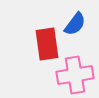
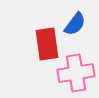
pink cross: moved 1 px right, 2 px up
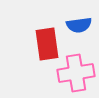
blue semicircle: moved 4 px right, 1 px down; rotated 45 degrees clockwise
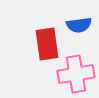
pink cross: moved 1 px down
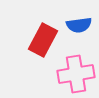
red rectangle: moved 4 px left, 4 px up; rotated 36 degrees clockwise
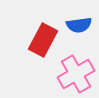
pink cross: rotated 21 degrees counterclockwise
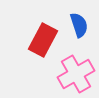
blue semicircle: rotated 100 degrees counterclockwise
